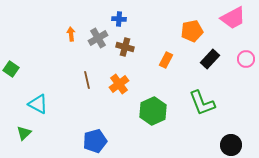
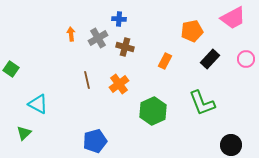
orange rectangle: moved 1 px left, 1 px down
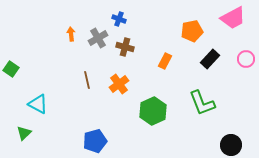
blue cross: rotated 16 degrees clockwise
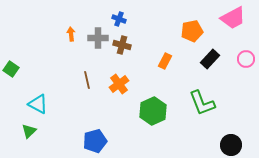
gray cross: rotated 30 degrees clockwise
brown cross: moved 3 px left, 2 px up
green triangle: moved 5 px right, 2 px up
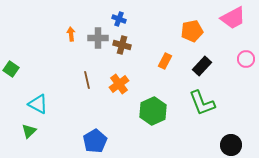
black rectangle: moved 8 px left, 7 px down
blue pentagon: rotated 15 degrees counterclockwise
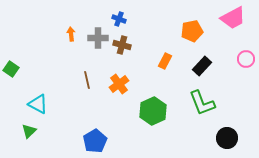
black circle: moved 4 px left, 7 px up
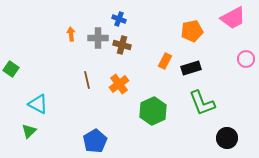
black rectangle: moved 11 px left, 2 px down; rotated 30 degrees clockwise
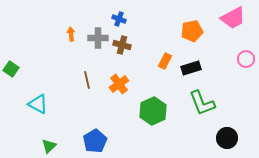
green triangle: moved 20 px right, 15 px down
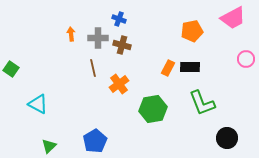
orange rectangle: moved 3 px right, 7 px down
black rectangle: moved 1 px left, 1 px up; rotated 18 degrees clockwise
brown line: moved 6 px right, 12 px up
green hexagon: moved 2 px up; rotated 16 degrees clockwise
